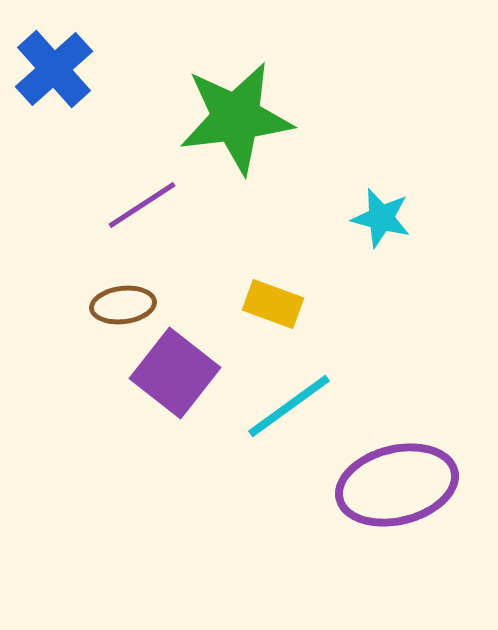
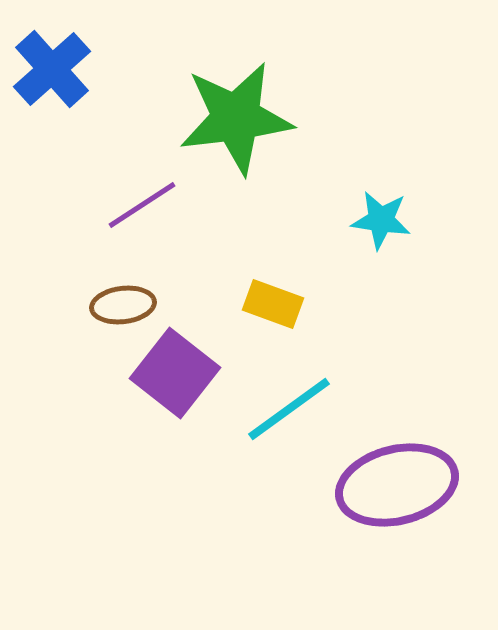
blue cross: moved 2 px left
cyan star: moved 2 px down; rotated 6 degrees counterclockwise
cyan line: moved 3 px down
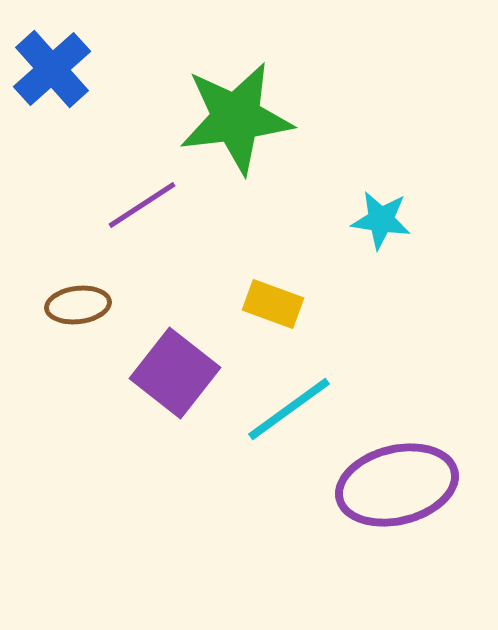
brown ellipse: moved 45 px left
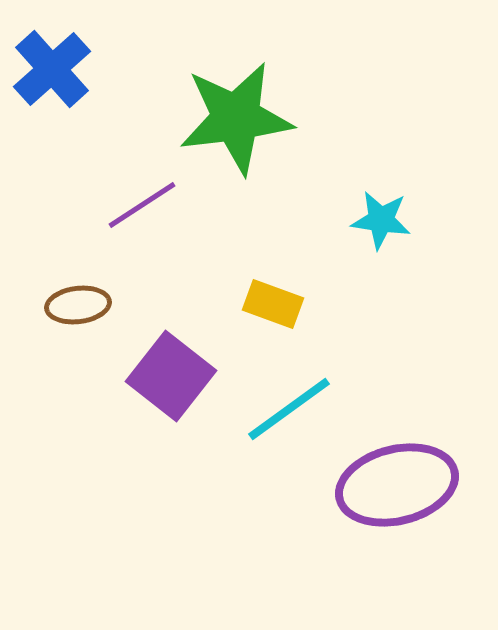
purple square: moved 4 px left, 3 px down
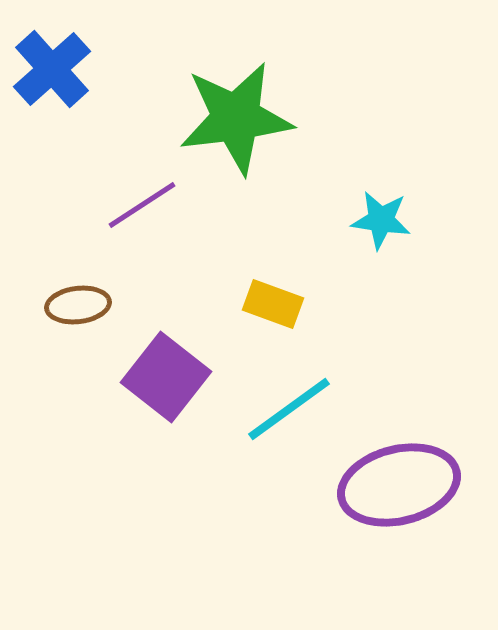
purple square: moved 5 px left, 1 px down
purple ellipse: moved 2 px right
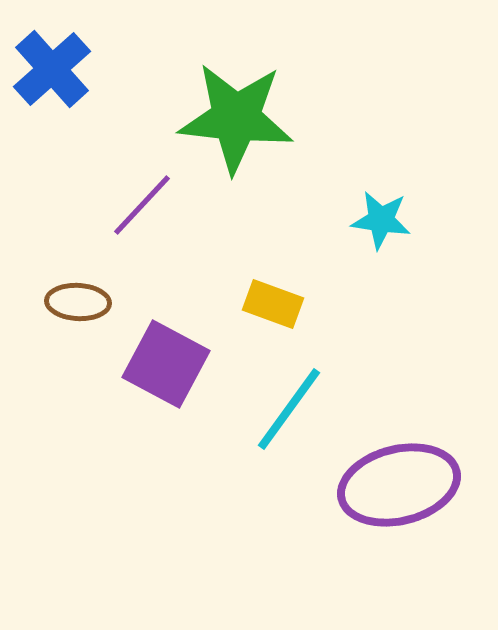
green star: rotated 13 degrees clockwise
purple line: rotated 14 degrees counterclockwise
brown ellipse: moved 3 px up; rotated 10 degrees clockwise
purple square: moved 13 px up; rotated 10 degrees counterclockwise
cyan line: rotated 18 degrees counterclockwise
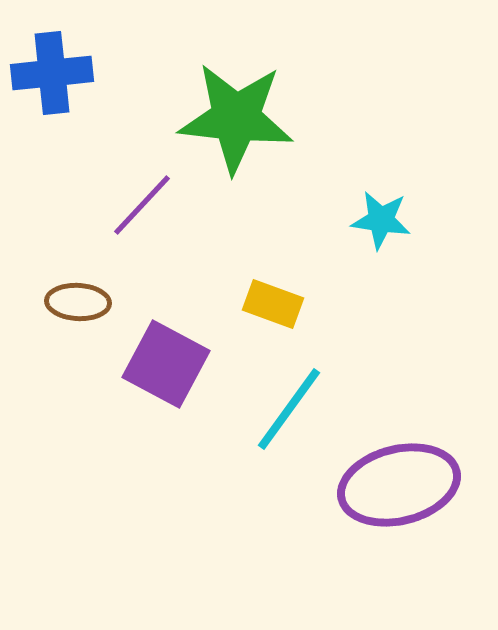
blue cross: moved 4 px down; rotated 36 degrees clockwise
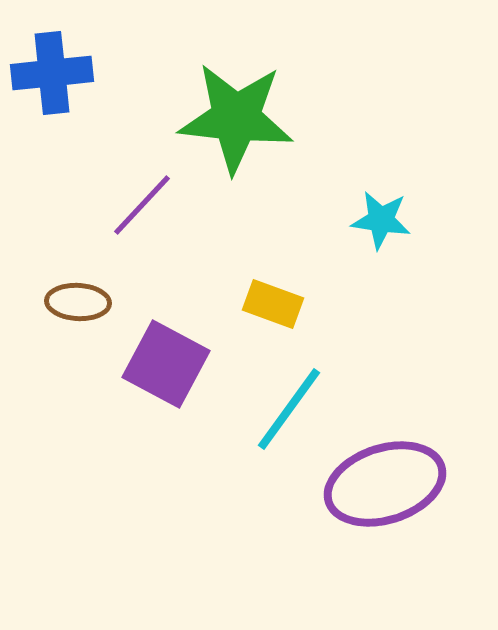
purple ellipse: moved 14 px left, 1 px up; rotated 4 degrees counterclockwise
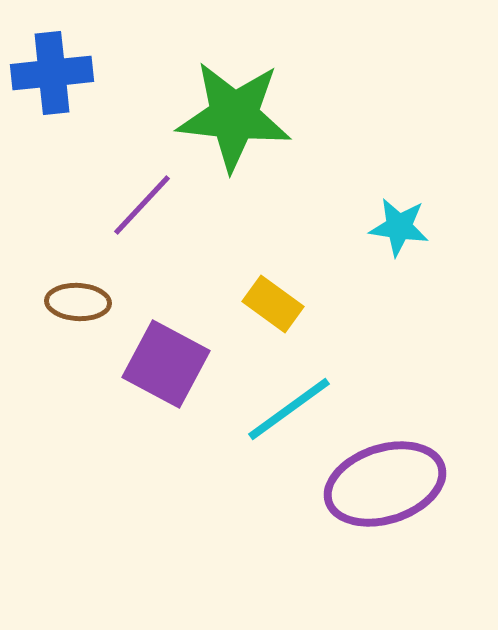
green star: moved 2 px left, 2 px up
cyan star: moved 18 px right, 7 px down
yellow rectangle: rotated 16 degrees clockwise
cyan line: rotated 18 degrees clockwise
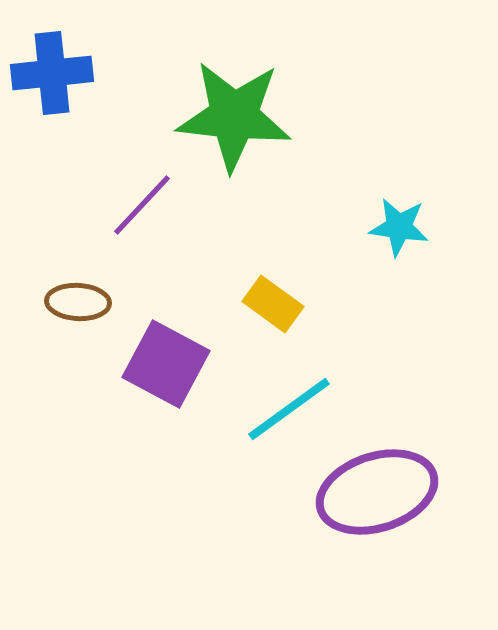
purple ellipse: moved 8 px left, 8 px down
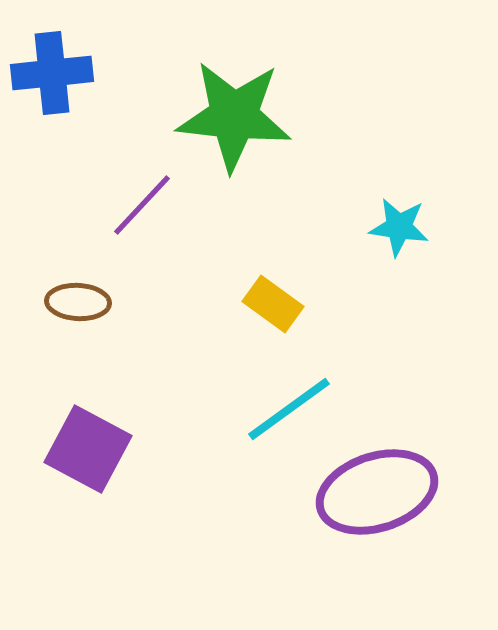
purple square: moved 78 px left, 85 px down
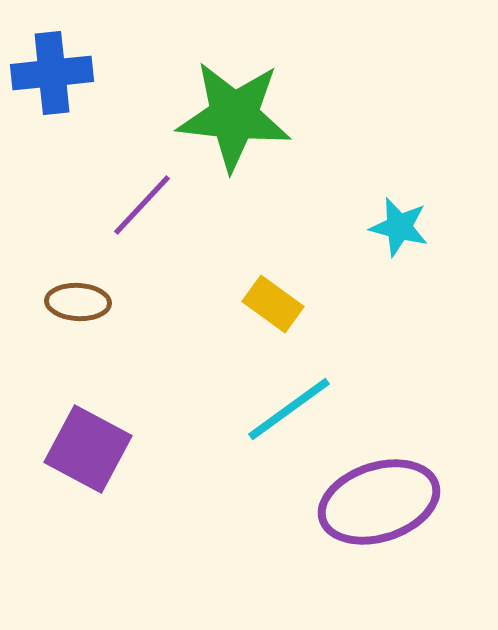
cyan star: rotated 6 degrees clockwise
purple ellipse: moved 2 px right, 10 px down
